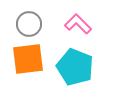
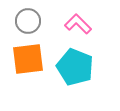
gray circle: moved 1 px left, 3 px up
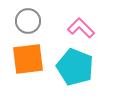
pink L-shape: moved 3 px right, 4 px down
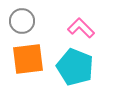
gray circle: moved 6 px left
